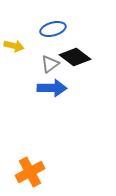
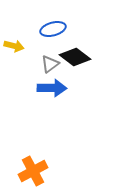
orange cross: moved 3 px right, 1 px up
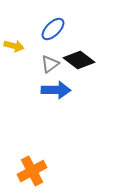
blue ellipse: rotated 30 degrees counterclockwise
black diamond: moved 4 px right, 3 px down
blue arrow: moved 4 px right, 2 px down
orange cross: moved 1 px left
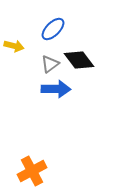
black diamond: rotated 16 degrees clockwise
blue arrow: moved 1 px up
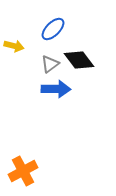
orange cross: moved 9 px left
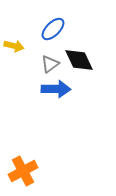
black diamond: rotated 12 degrees clockwise
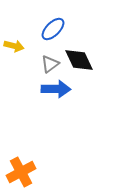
orange cross: moved 2 px left, 1 px down
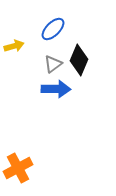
yellow arrow: rotated 30 degrees counterclockwise
black diamond: rotated 48 degrees clockwise
gray triangle: moved 3 px right
orange cross: moved 3 px left, 4 px up
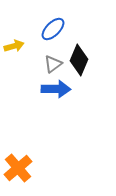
orange cross: rotated 12 degrees counterclockwise
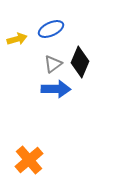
blue ellipse: moved 2 px left; rotated 20 degrees clockwise
yellow arrow: moved 3 px right, 7 px up
black diamond: moved 1 px right, 2 px down
orange cross: moved 11 px right, 8 px up
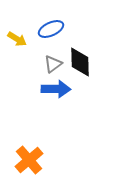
yellow arrow: rotated 48 degrees clockwise
black diamond: rotated 24 degrees counterclockwise
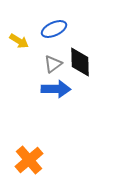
blue ellipse: moved 3 px right
yellow arrow: moved 2 px right, 2 px down
